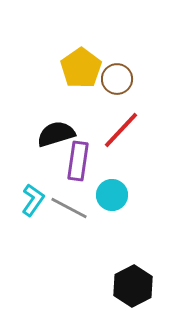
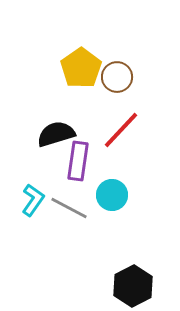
brown circle: moved 2 px up
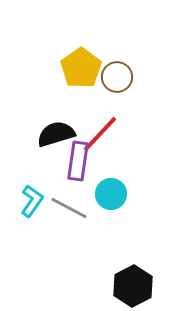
red line: moved 21 px left, 4 px down
cyan circle: moved 1 px left, 1 px up
cyan L-shape: moved 1 px left, 1 px down
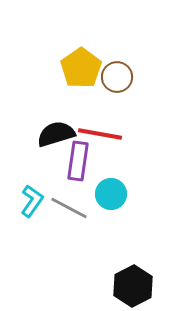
red line: rotated 57 degrees clockwise
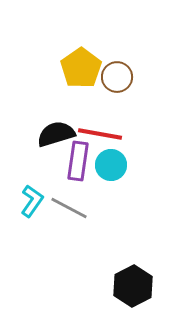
cyan circle: moved 29 px up
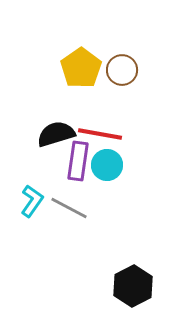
brown circle: moved 5 px right, 7 px up
cyan circle: moved 4 px left
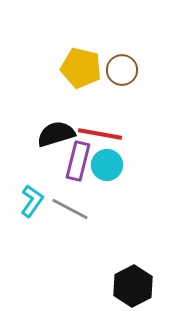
yellow pentagon: rotated 24 degrees counterclockwise
purple rectangle: rotated 6 degrees clockwise
gray line: moved 1 px right, 1 px down
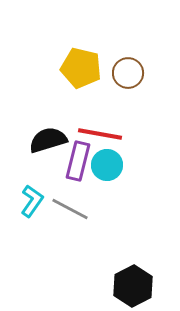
brown circle: moved 6 px right, 3 px down
black semicircle: moved 8 px left, 6 px down
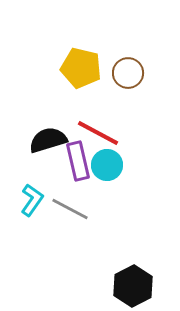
red line: moved 2 px left, 1 px up; rotated 18 degrees clockwise
purple rectangle: rotated 27 degrees counterclockwise
cyan L-shape: moved 1 px up
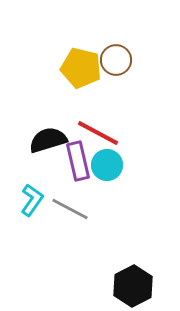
brown circle: moved 12 px left, 13 px up
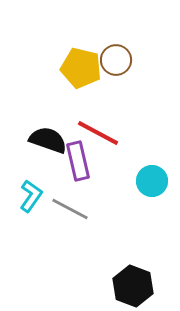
black semicircle: rotated 36 degrees clockwise
cyan circle: moved 45 px right, 16 px down
cyan L-shape: moved 1 px left, 4 px up
black hexagon: rotated 12 degrees counterclockwise
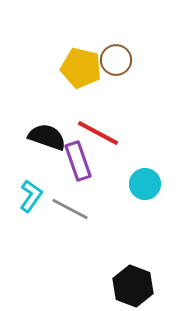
black semicircle: moved 1 px left, 3 px up
purple rectangle: rotated 6 degrees counterclockwise
cyan circle: moved 7 px left, 3 px down
